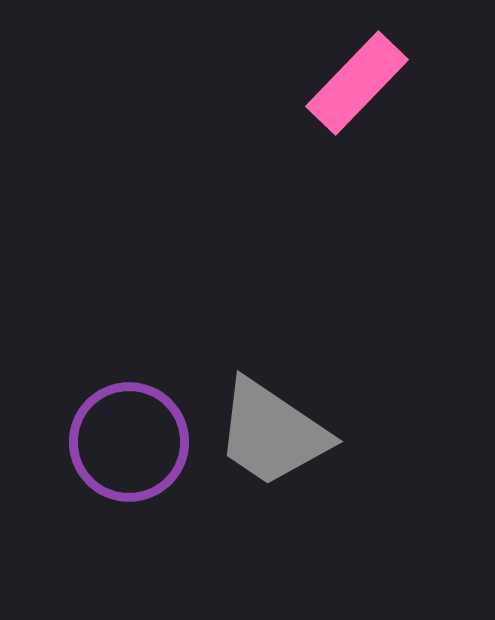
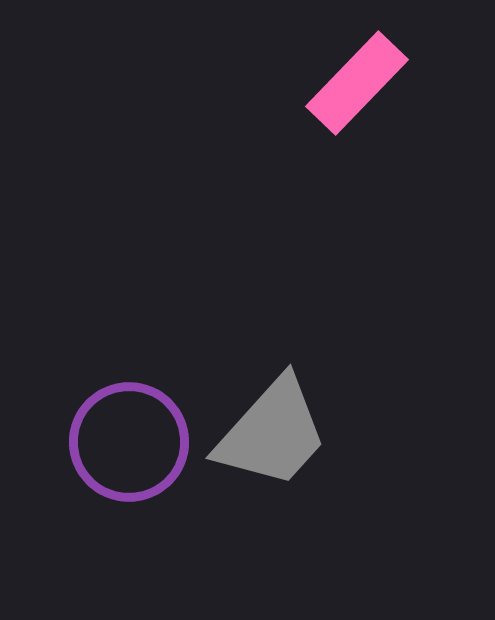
gray trapezoid: rotated 82 degrees counterclockwise
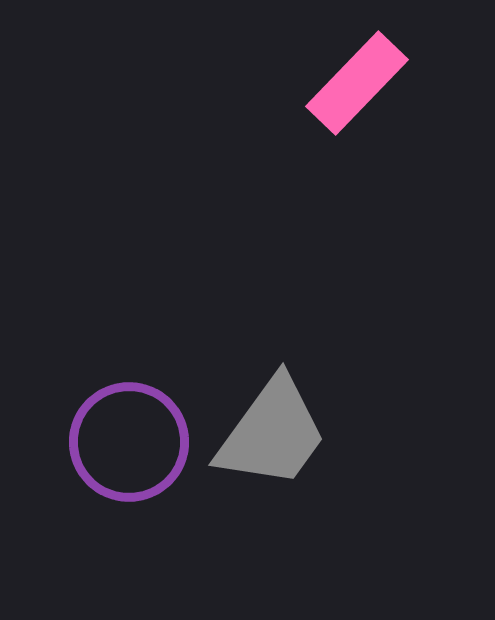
gray trapezoid: rotated 6 degrees counterclockwise
